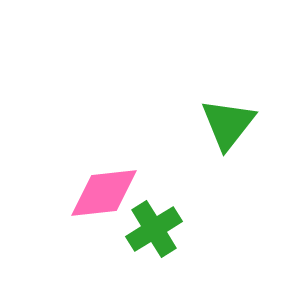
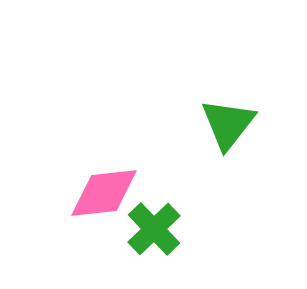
green cross: rotated 12 degrees counterclockwise
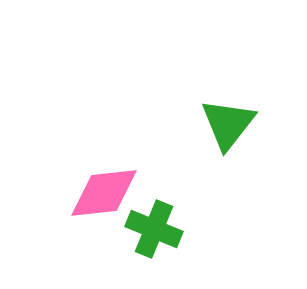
green cross: rotated 24 degrees counterclockwise
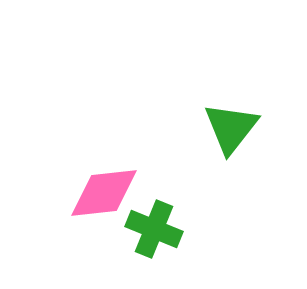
green triangle: moved 3 px right, 4 px down
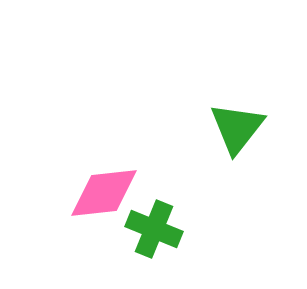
green triangle: moved 6 px right
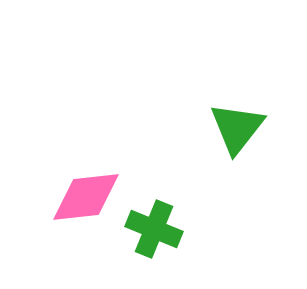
pink diamond: moved 18 px left, 4 px down
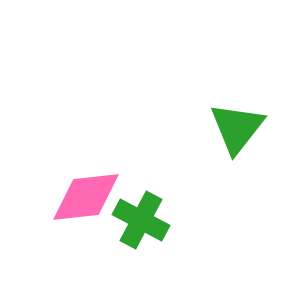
green cross: moved 13 px left, 9 px up; rotated 6 degrees clockwise
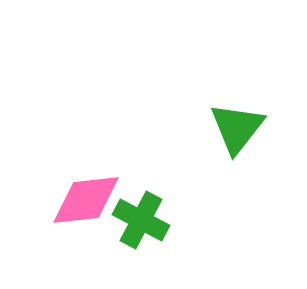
pink diamond: moved 3 px down
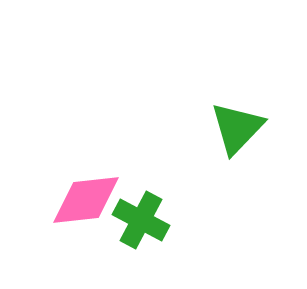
green triangle: rotated 6 degrees clockwise
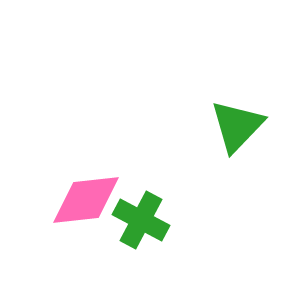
green triangle: moved 2 px up
